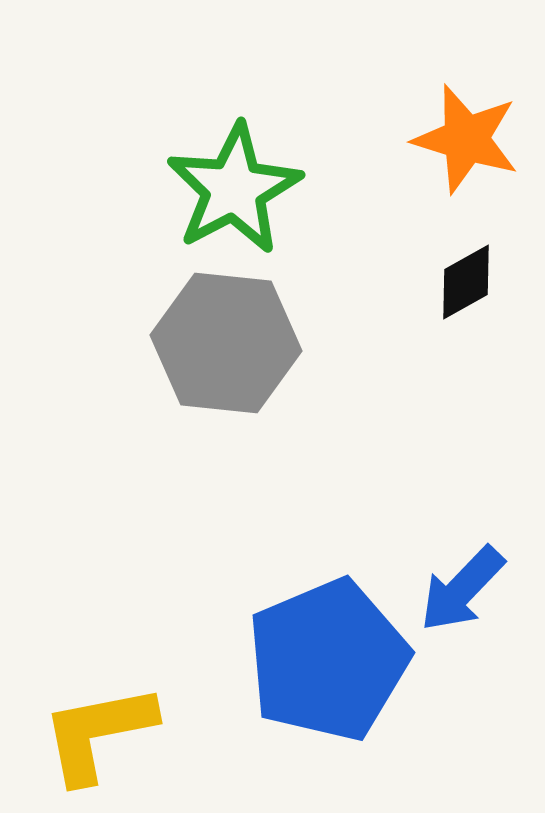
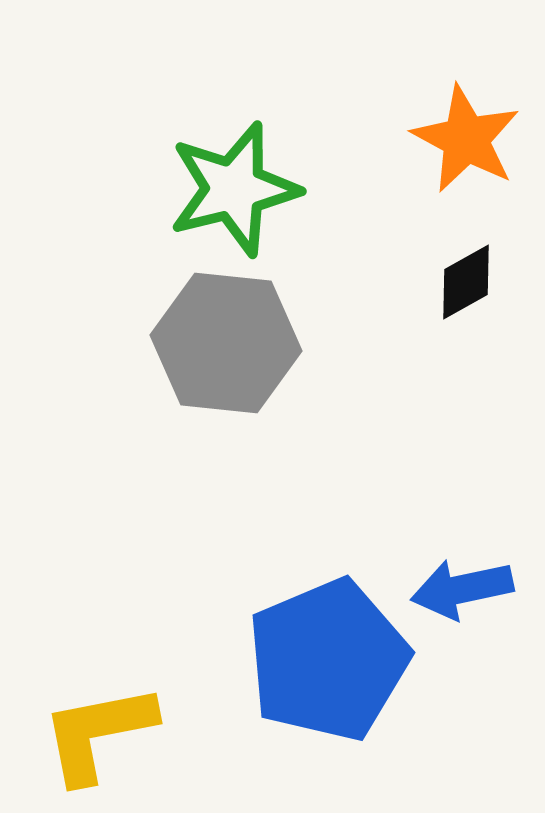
orange star: rotated 11 degrees clockwise
green star: rotated 14 degrees clockwise
blue arrow: rotated 34 degrees clockwise
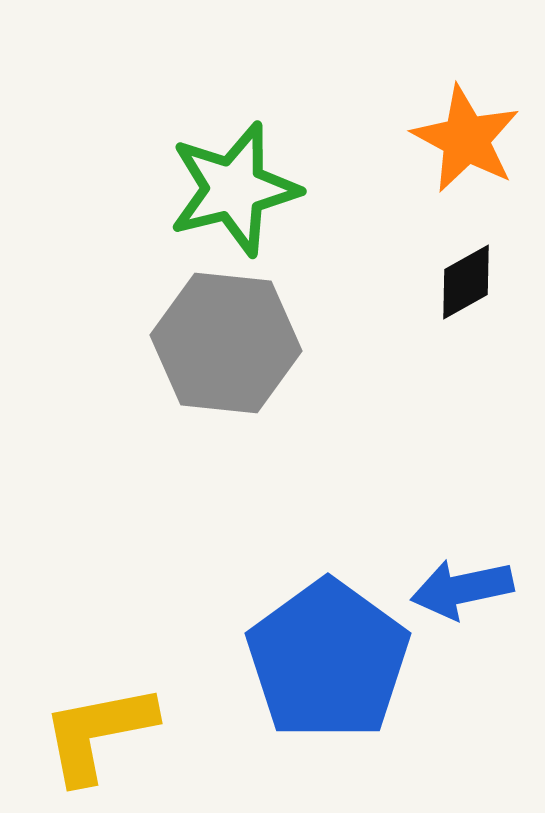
blue pentagon: rotated 13 degrees counterclockwise
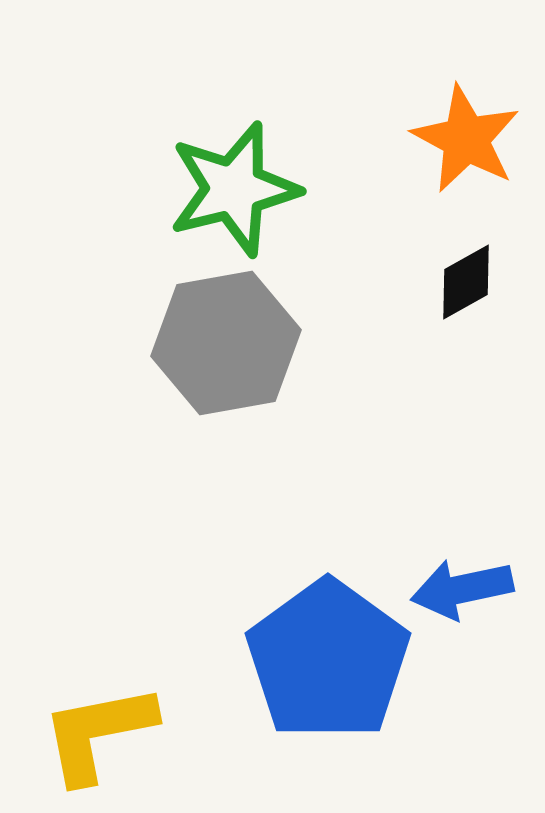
gray hexagon: rotated 16 degrees counterclockwise
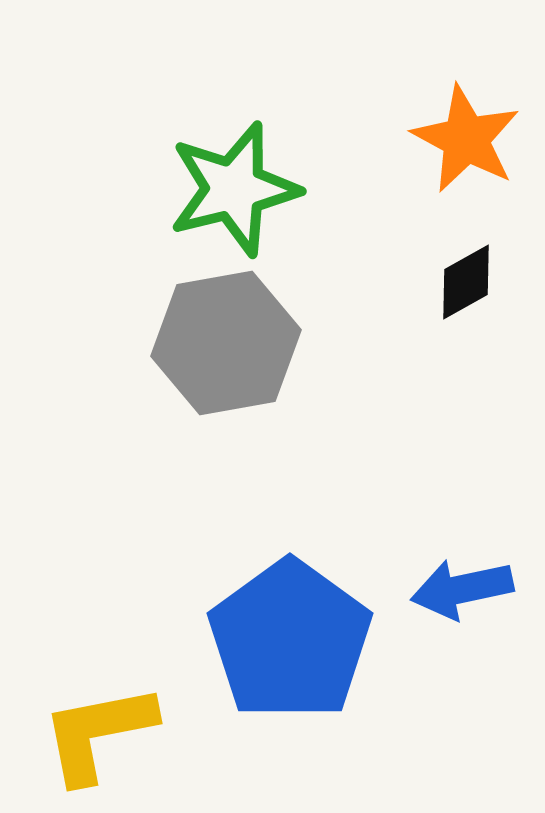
blue pentagon: moved 38 px left, 20 px up
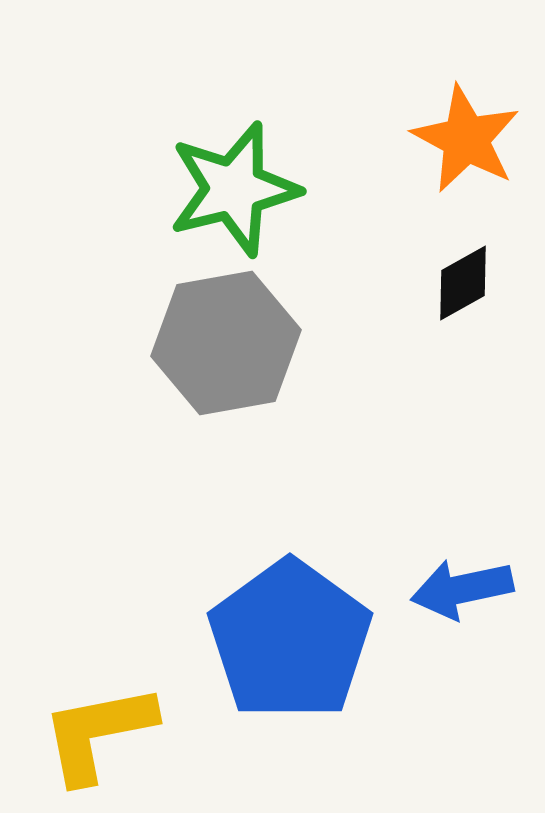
black diamond: moved 3 px left, 1 px down
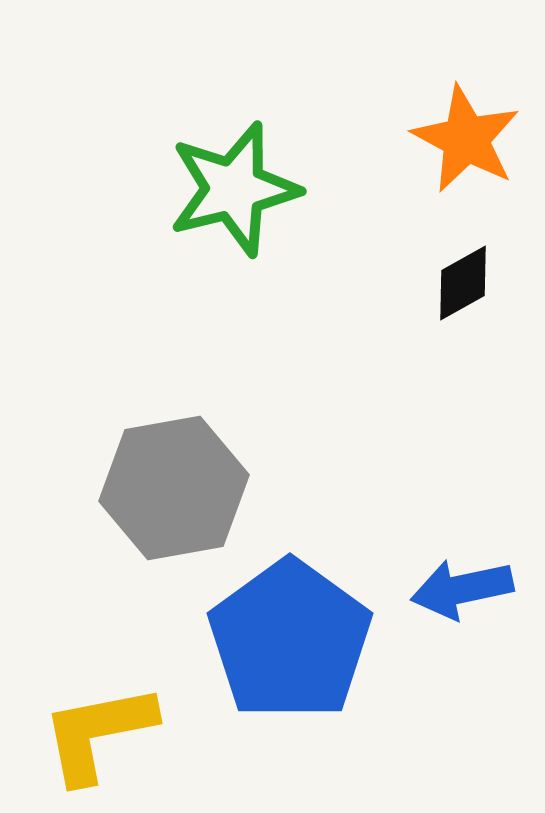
gray hexagon: moved 52 px left, 145 px down
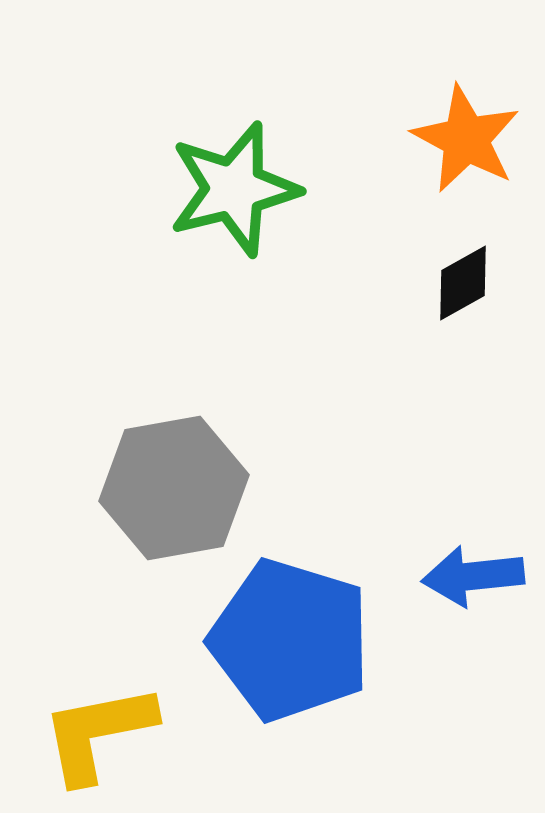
blue arrow: moved 11 px right, 13 px up; rotated 6 degrees clockwise
blue pentagon: rotated 19 degrees counterclockwise
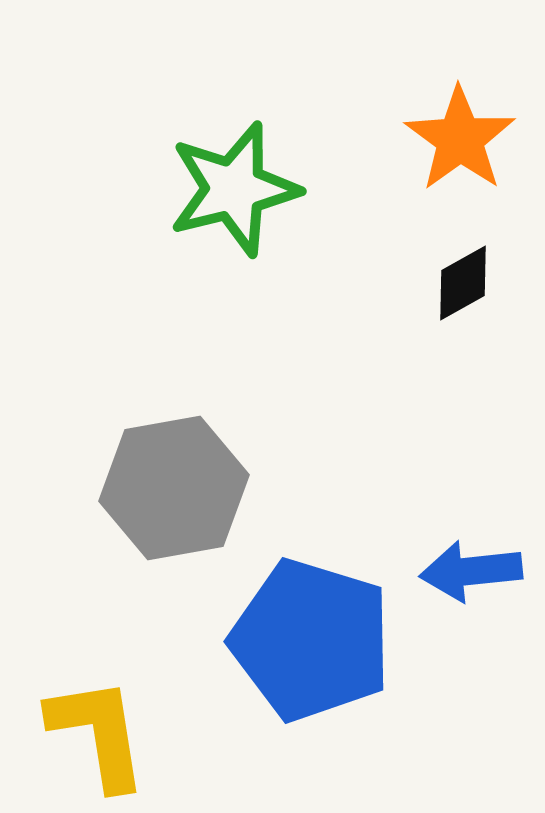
orange star: moved 6 px left; rotated 8 degrees clockwise
blue arrow: moved 2 px left, 5 px up
blue pentagon: moved 21 px right
yellow L-shape: rotated 92 degrees clockwise
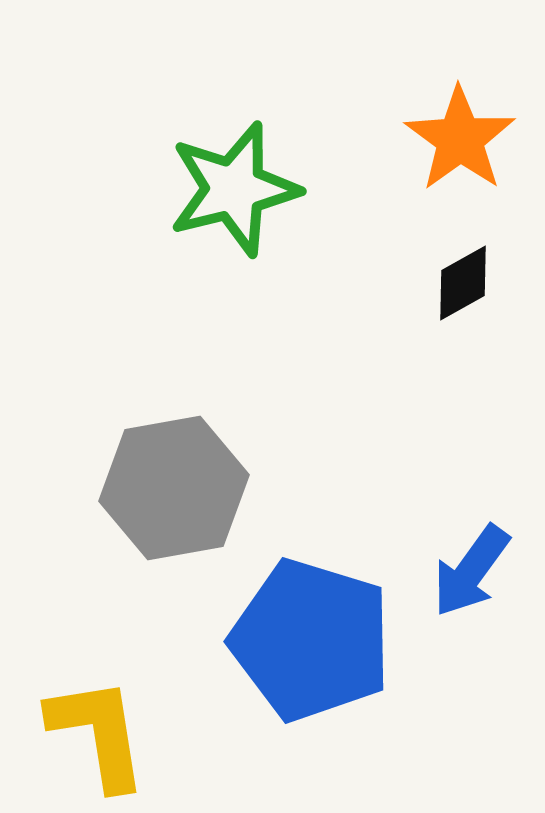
blue arrow: rotated 48 degrees counterclockwise
